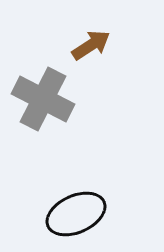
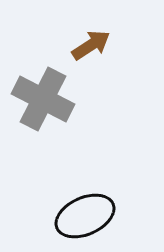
black ellipse: moved 9 px right, 2 px down
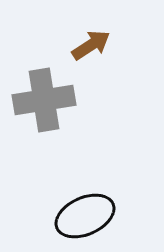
gray cross: moved 1 px right, 1 px down; rotated 36 degrees counterclockwise
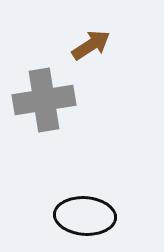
black ellipse: rotated 28 degrees clockwise
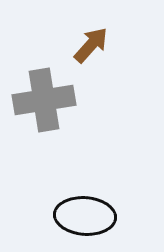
brown arrow: rotated 15 degrees counterclockwise
